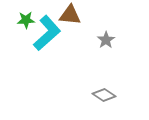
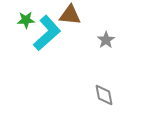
gray diamond: rotated 45 degrees clockwise
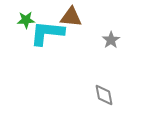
brown triangle: moved 1 px right, 2 px down
cyan L-shape: rotated 132 degrees counterclockwise
gray star: moved 5 px right
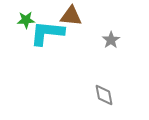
brown triangle: moved 1 px up
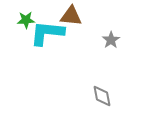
gray diamond: moved 2 px left, 1 px down
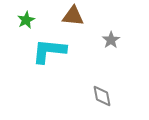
brown triangle: moved 2 px right
green star: rotated 24 degrees counterclockwise
cyan L-shape: moved 2 px right, 18 px down
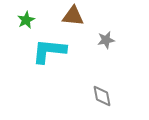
gray star: moved 5 px left; rotated 24 degrees clockwise
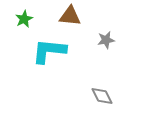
brown triangle: moved 3 px left
green star: moved 2 px left, 1 px up
gray diamond: rotated 15 degrees counterclockwise
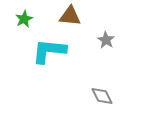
gray star: rotated 30 degrees counterclockwise
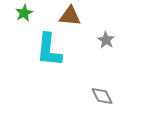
green star: moved 6 px up
cyan L-shape: moved 1 px up; rotated 90 degrees counterclockwise
